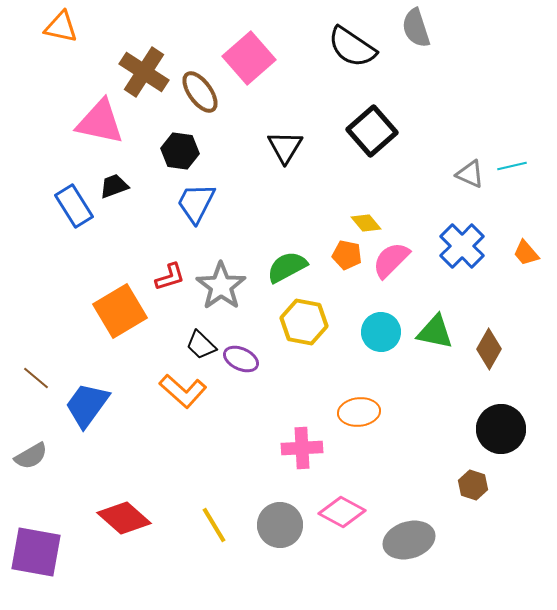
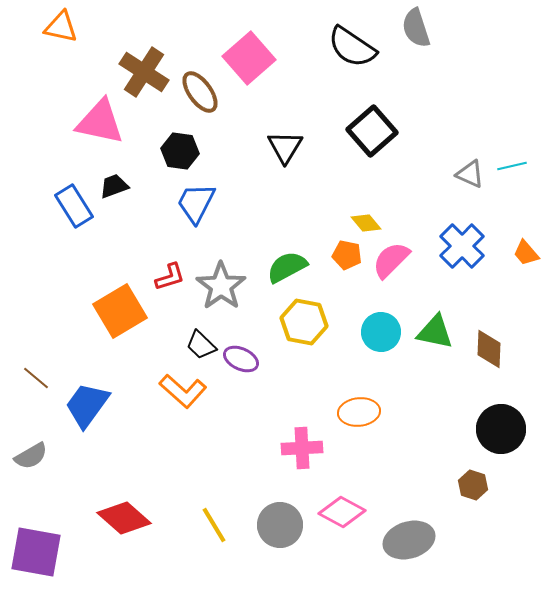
brown diamond at (489, 349): rotated 27 degrees counterclockwise
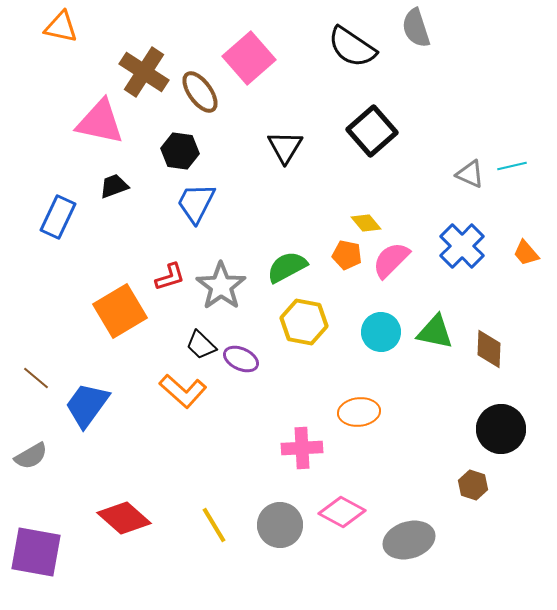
blue rectangle at (74, 206): moved 16 px left, 11 px down; rotated 57 degrees clockwise
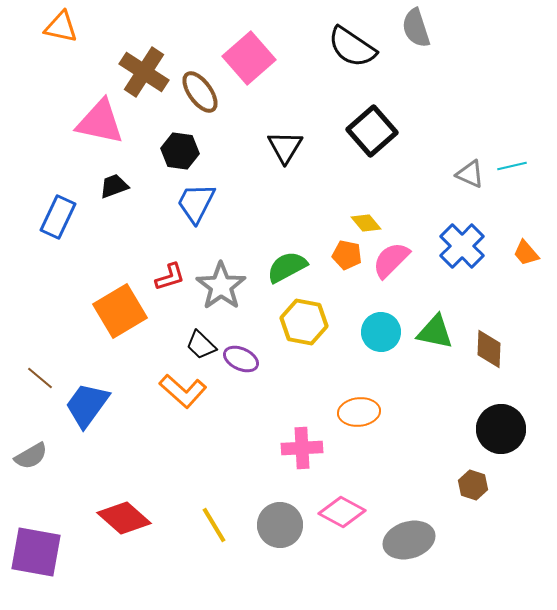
brown line at (36, 378): moved 4 px right
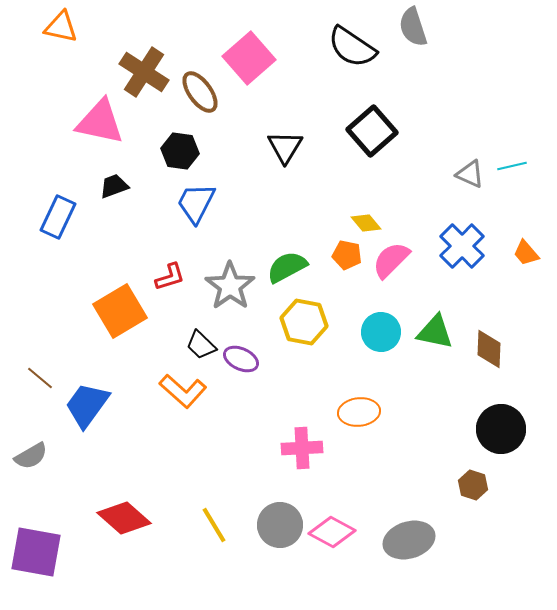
gray semicircle at (416, 28): moved 3 px left, 1 px up
gray star at (221, 286): moved 9 px right
pink diamond at (342, 512): moved 10 px left, 20 px down
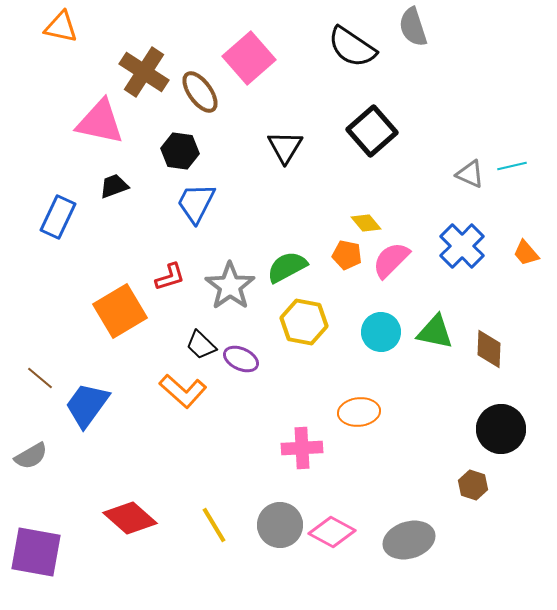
red diamond at (124, 518): moved 6 px right
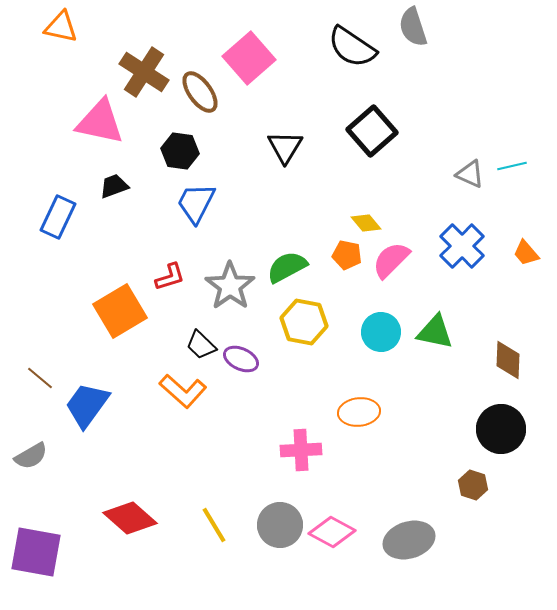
brown diamond at (489, 349): moved 19 px right, 11 px down
pink cross at (302, 448): moved 1 px left, 2 px down
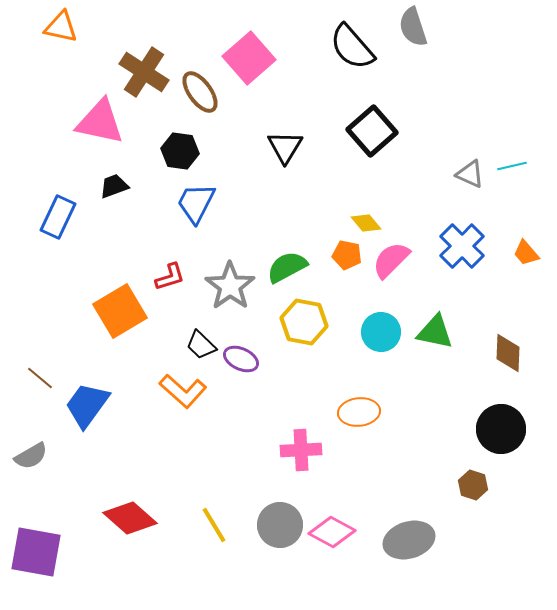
black semicircle at (352, 47): rotated 15 degrees clockwise
brown diamond at (508, 360): moved 7 px up
